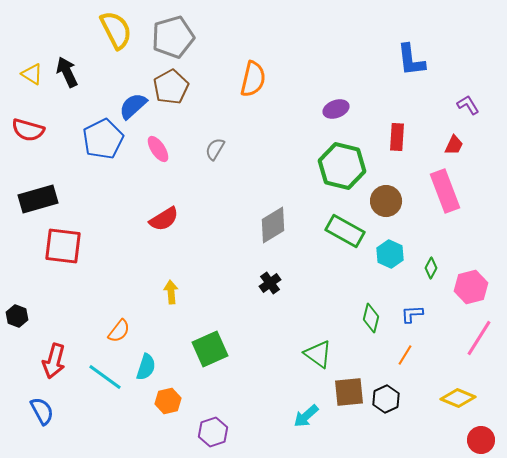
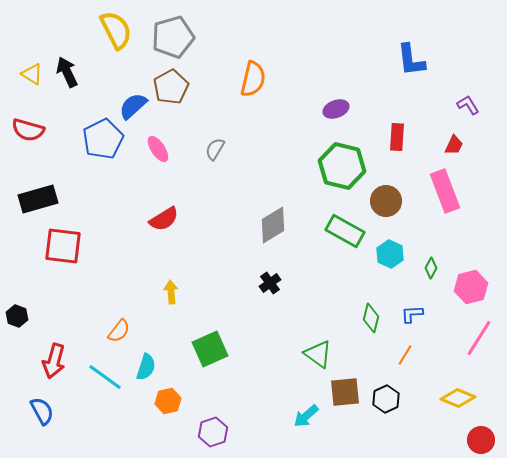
brown square at (349, 392): moved 4 px left
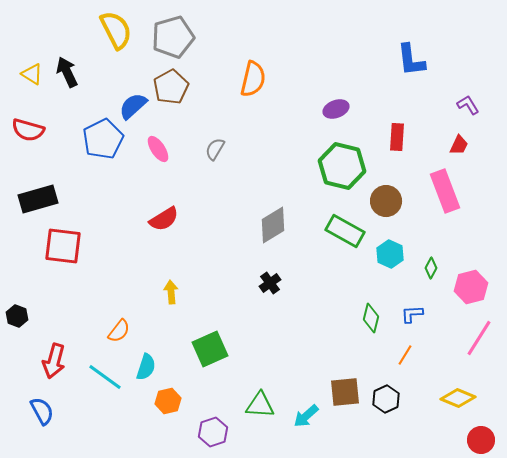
red trapezoid at (454, 145): moved 5 px right
green triangle at (318, 354): moved 58 px left, 51 px down; rotated 32 degrees counterclockwise
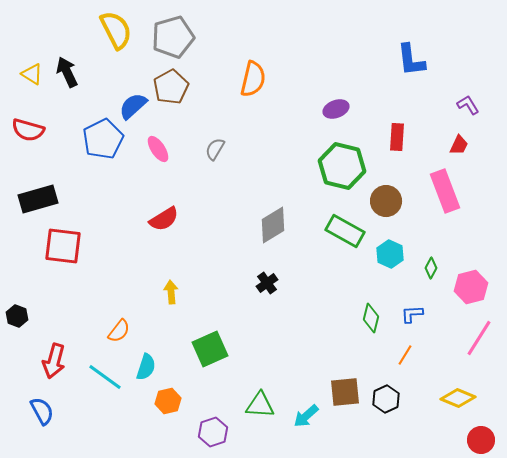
black cross at (270, 283): moved 3 px left
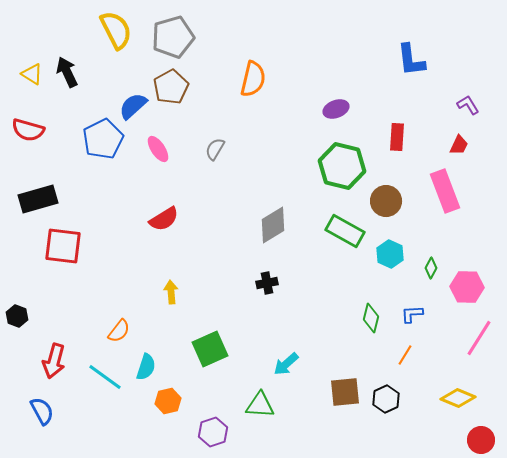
black cross at (267, 283): rotated 25 degrees clockwise
pink hexagon at (471, 287): moved 4 px left; rotated 16 degrees clockwise
cyan arrow at (306, 416): moved 20 px left, 52 px up
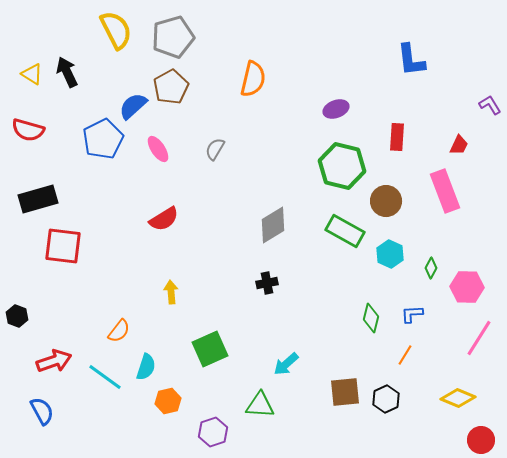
purple L-shape at (468, 105): moved 22 px right
red arrow at (54, 361): rotated 124 degrees counterclockwise
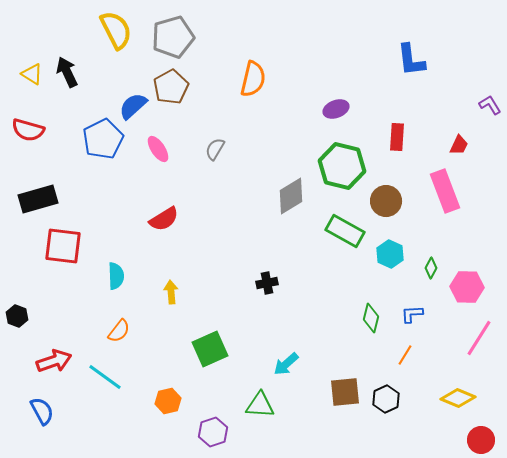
gray diamond at (273, 225): moved 18 px right, 29 px up
cyan semicircle at (146, 367): moved 30 px left, 91 px up; rotated 20 degrees counterclockwise
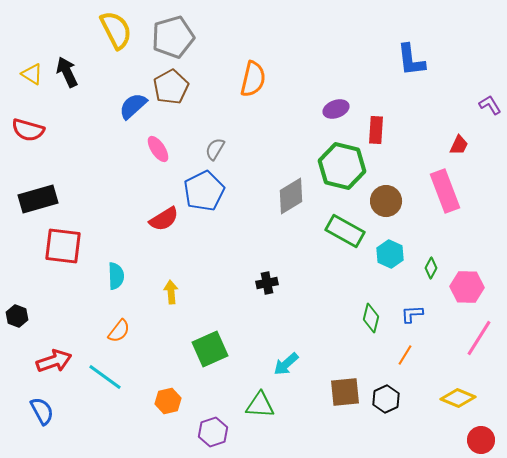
red rectangle at (397, 137): moved 21 px left, 7 px up
blue pentagon at (103, 139): moved 101 px right, 52 px down
